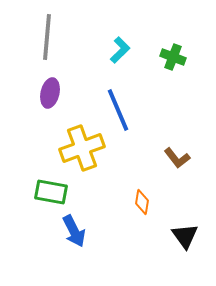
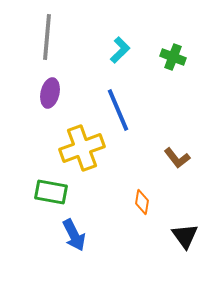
blue arrow: moved 4 px down
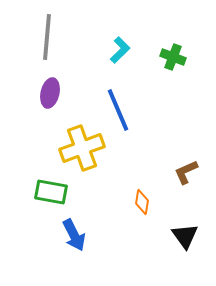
brown L-shape: moved 9 px right, 14 px down; rotated 104 degrees clockwise
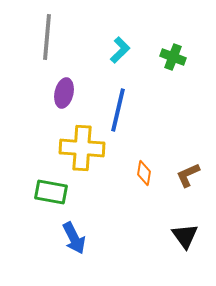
purple ellipse: moved 14 px right
blue line: rotated 36 degrees clockwise
yellow cross: rotated 24 degrees clockwise
brown L-shape: moved 2 px right, 3 px down
orange diamond: moved 2 px right, 29 px up
blue arrow: moved 3 px down
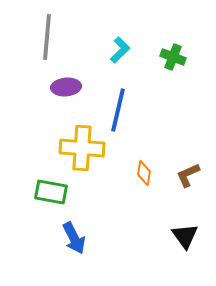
purple ellipse: moved 2 px right, 6 px up; rotated 72 degrees clockwise
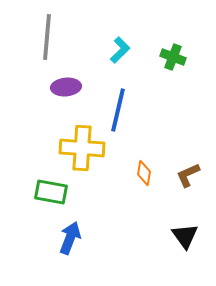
blue arrow: moved 4 px left; rotated 132 degrees counterclockwise
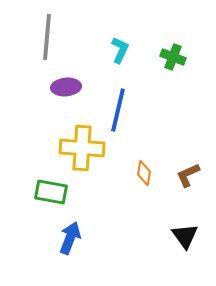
cyan L-shape: rotated 20 degrees counterclockwise
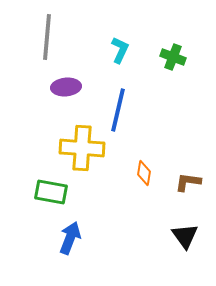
brown L-shape: moved 7 px down; rotated 32 degrees clockwise
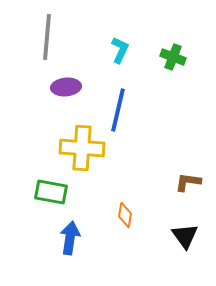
orange diamond: moved 19 px left, 42 px down
blue arrow: rotated 12 degrees counterclockwise
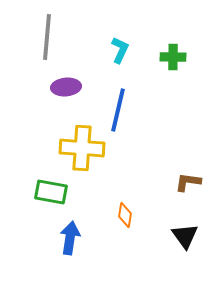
green cross: rotated 20 degrees counterclockwise
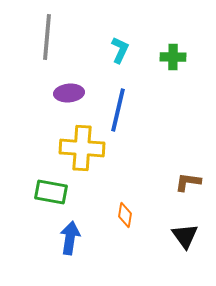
purple ellipse: moved 3 px right, 6 px down
